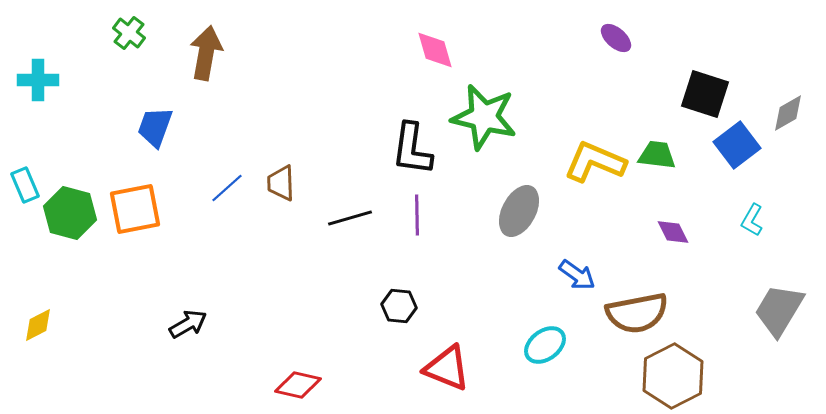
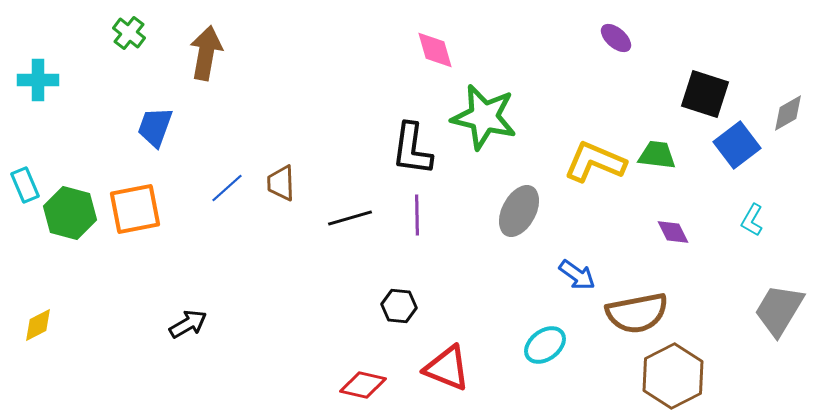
red diamond: moved 65 px right
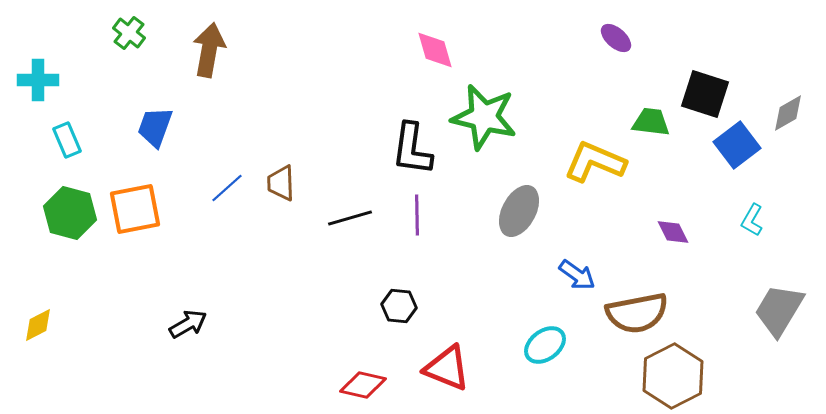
brown arrow: moved 3 px right, 3 px up
green trapezoid: moved 6 px left, 33 px up
cyan rectangle: moved 42 px right, 45 px up
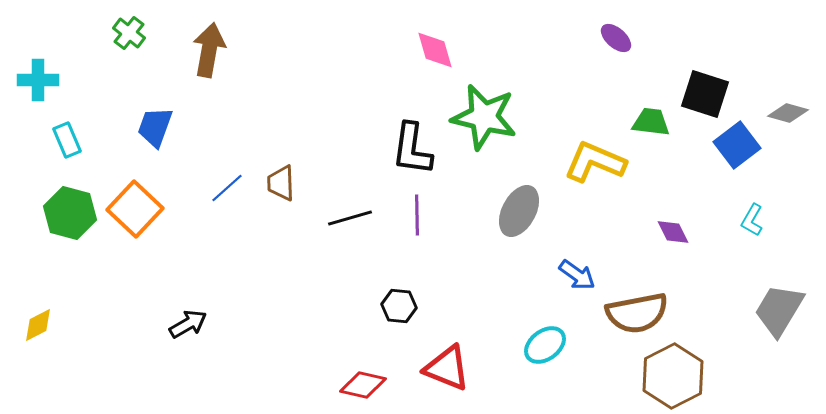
gray diamond: rotated 45 degrees clockwise
orange square: rotated 36 degrees counterclockwise
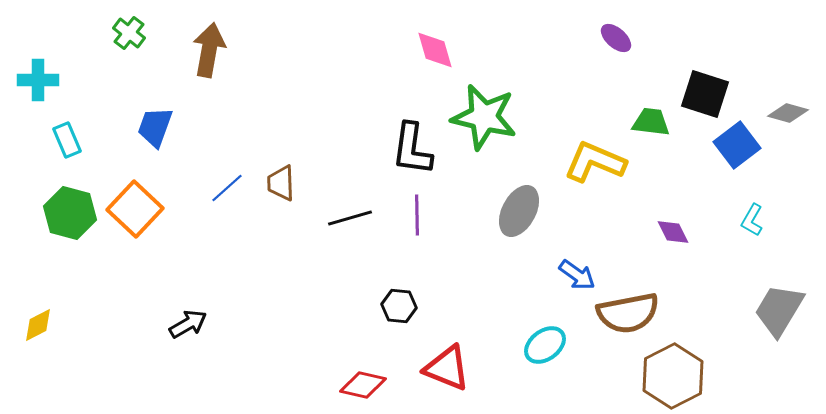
brown semicircle: moved 9 px left
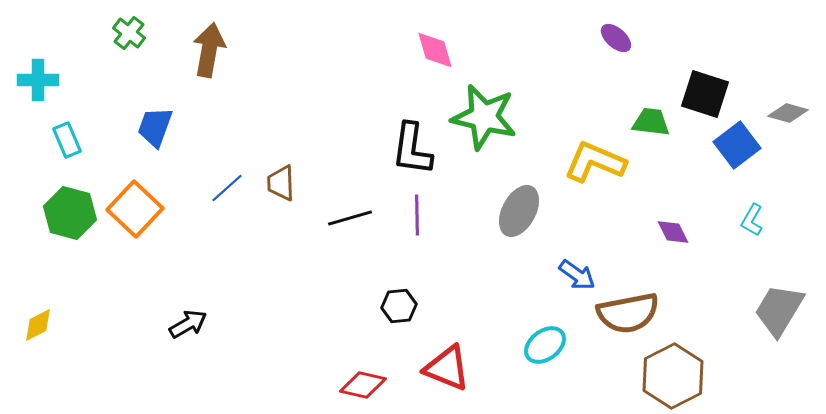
black hexagon: rotated 12 degrees counterclockwise
